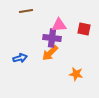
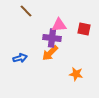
brown line: rotated 56 degrees clockwise
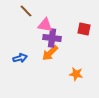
pink triangle: moved 14 px left; rotated 14 degrees clockwise
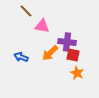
pink triangle: moved 3 px left, 1 px down
red square: moved 11 px left, 26 px down
purple cross: moved 15 px right, 4 px down
blue arrow: moved 1 px right, 1 px up; rotated 144 degrees counterclockwise
orange star: moved 1 px right, 1 px up; rotated 16 degrees clockwise
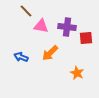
pink triangle: moved 1 px left
purple cross: moved 15 px up
red square: moved 13 px right, 17 px up; rotated 16 degrees counterclockwise
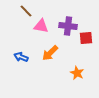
purple cross: moved 1 px right, 1 px up
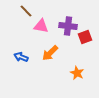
red square: moved 1 px left, 1 px up; rotated 16 degrees counterclockwise
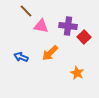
red square: moved 1 px left; rotated 24 degrees counterclockwise
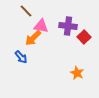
orange arrow: moved 17 px left, 15 px up
blue arrow: rotated 152 degrees counterclockwise
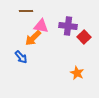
brown line: rotated 48 degrees counterclockwise
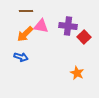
orange arrow: moved 8 px left, 4 px up
blue arrow: rotated 32 degrees counterclockwise
